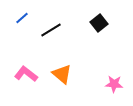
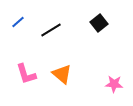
blue line: moved 4 px left, 4 px down
pink L-shape: rotated 145 degrees counterclockwise
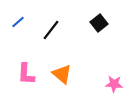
black line: rotated 20 degrees counterclockwise
pink L-shape: rotated 20 degrees clockwise
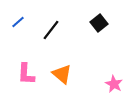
pink star: rotated 24 degrees clockwise
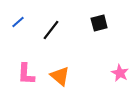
black square: rotated 24 degrees clockwise
orange triangle: moved 2 px left, 2 px down
pink star: moved 6 px right, 11 px up
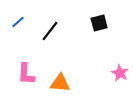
black line: moved 1 px left, 1 px down
orange triangle: moved 7 px down; rotated 35 degrees counterclockwise
